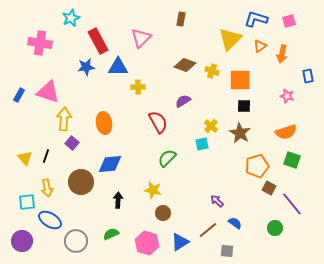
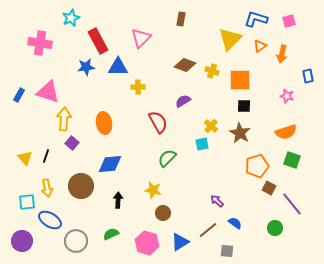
brown circle at (81, 182): moved 4 px down
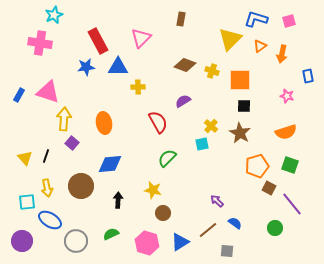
cyan star at (71, 18): moved 17 px left, 3 px up
green square at (292, 160): moved 2 px left, 5 px down
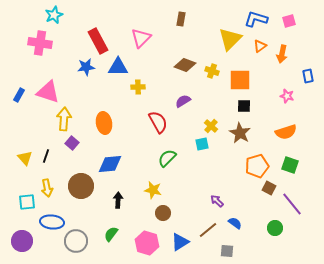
blue ellipse at (50, 220): moved 2 px right, 2 px down; rotated 25 degrees counterclockwise
green semicircle at (111, 234): rotated 28 degrees counterclockwise
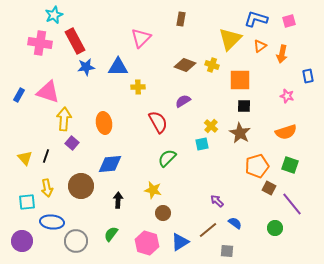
red rectangle at (98, 41): moved 23 px left
yellow cross at (212, 71): moved 6 px up
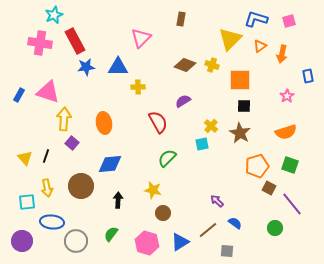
pink star at (287, 96): rotated 24 degrees clockwise
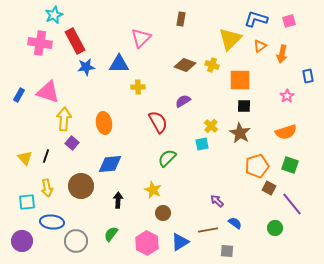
blue triangle at (118, 67): moved 1 px right, 3 px up
yellow star at (153, 190): rotated 12 degrees clockwise
brown line at (208, 230): rotated 30 degrees clockwise
pink hexagon at (147, 243): rotated 10 degrees clockwise
